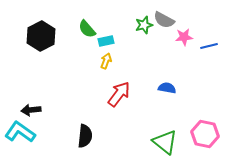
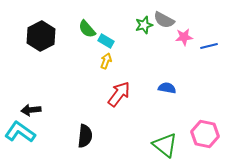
cyan rectangle: rotated 42 degrees clockwise
green triangle: moved 3 px down
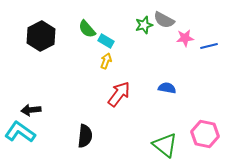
pink star: moved 1 px right, 1 px down
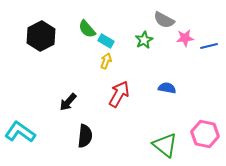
green star: moved 15 px down; rotated 12 degrees counterclockwise
red arrow: rotated 8 degrees counterclockwise
black arrow: moved 37 px right, 8 px up; rotated 42 degrees counterclockwise
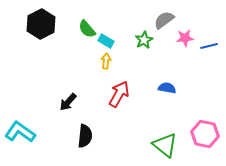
gray semicircle: rotated 115 degrees clockwise
black hexagon: moved 12 px up
yellow arrow: rotated 14 degrees counterclockwise
